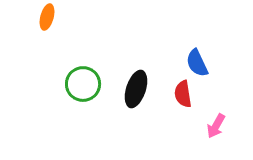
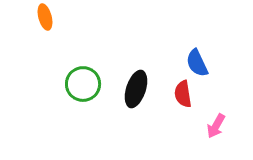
orange ellipse: moved 2 px left; rotated 30 degrees counterclockwise
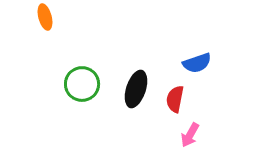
blue semicircle: rotated 84 degrees counterclockwise
green circle: moved 1 px left
red semicircle: moved 8 px left, 5 px down; rotated 20 degrees clockwise
pink arrow: moved 26 px left, 9 px down
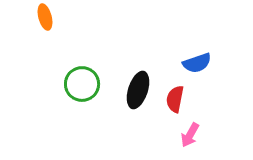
black ellipse: moved 2 px right, 1 px down
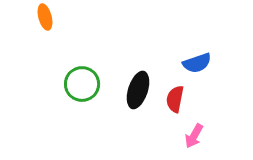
pink arrow: moved 4 px right, 1 px down
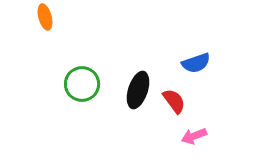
blue semicircle: moved 1 px left
red semicircle: moved 1 px left, 2 px down; rotated 132 degrees clockwise
pink arrow: rotated 40 degrees clockwise
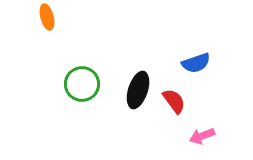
orange ellipse: moved 2 px right
pink arrow: moved 8 px right
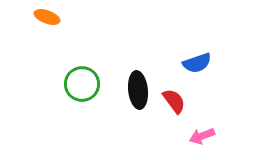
orange ellipse: rotated 55 degrees counterclockwise
blue semicircle: moved 1 px right
black ellipse: rotated 24 degrees counterclockwise
